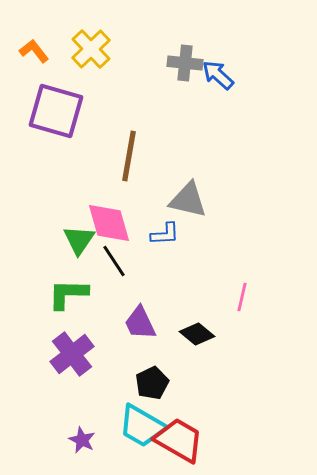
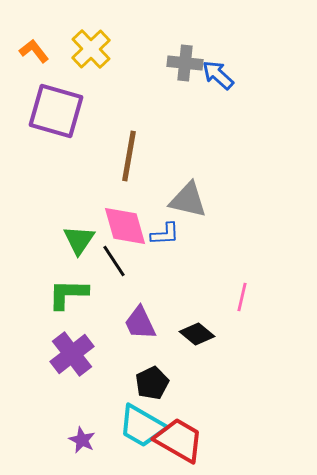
pink diamond: moved 16 px right, 3 px down
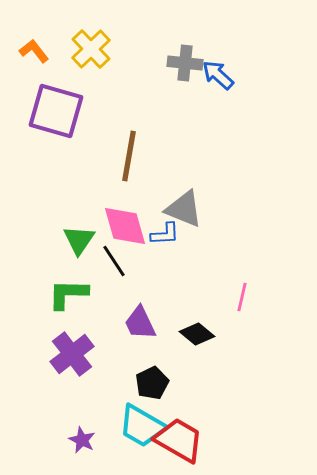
gray triangle: moved 4 px left, 9 px down; rotated 9 degrees clockwise
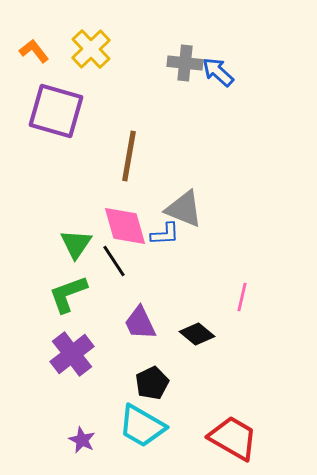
blue arrow: moved 3 px up
green triangle: moved 3 px left, 4 px down
green L-shape: rotated 21 degrees counterclockwise
red trapezoid: moved 54 px right, 2 px up
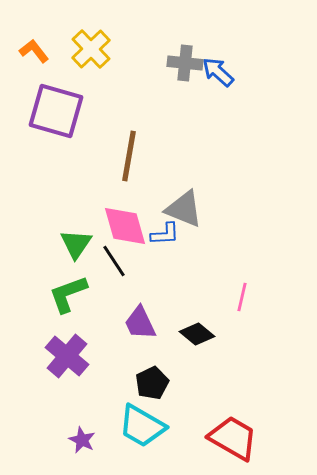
purple cross: moved 5 px left, 2 px down; rotated 12 degrees counterclockwise
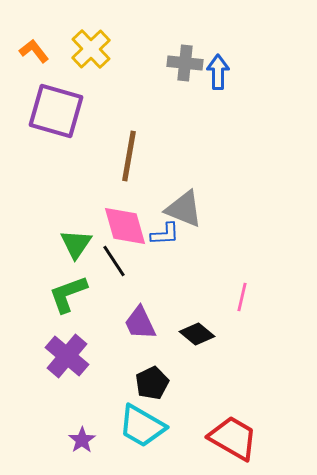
blue arrow: rotated 48 degrees clockwise
purple star: rotated 12 degrees clockwise
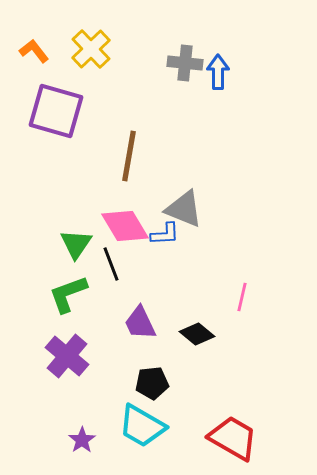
pink diamond: rotated 15 degrees counterclockwise
black line: moved 3 px left, 3 px down; rotated 12 degrees clockwise
black pentagon: rotated 20 degrees clockwise
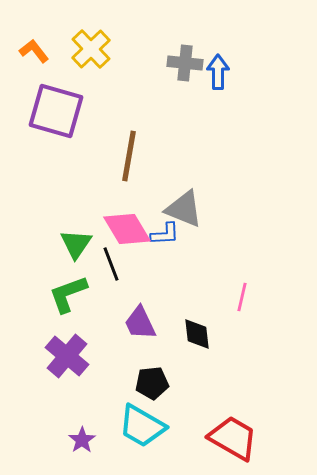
pink diamond: moved 2 px right, 3 px down
black diamond: rotated 44 degrees clockwise
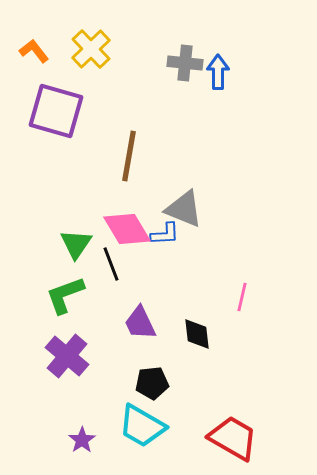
green L-shape: moved 3 px left, 1 px down
